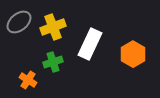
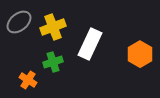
orange hexagon: moved 7 px right
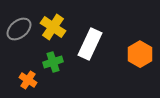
gray ellipse: moved 7 px down
yellow cross: rotated 35 degrees counterclockwise
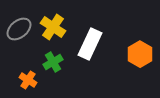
green cross: rotated 12 degrees counterclockwise
